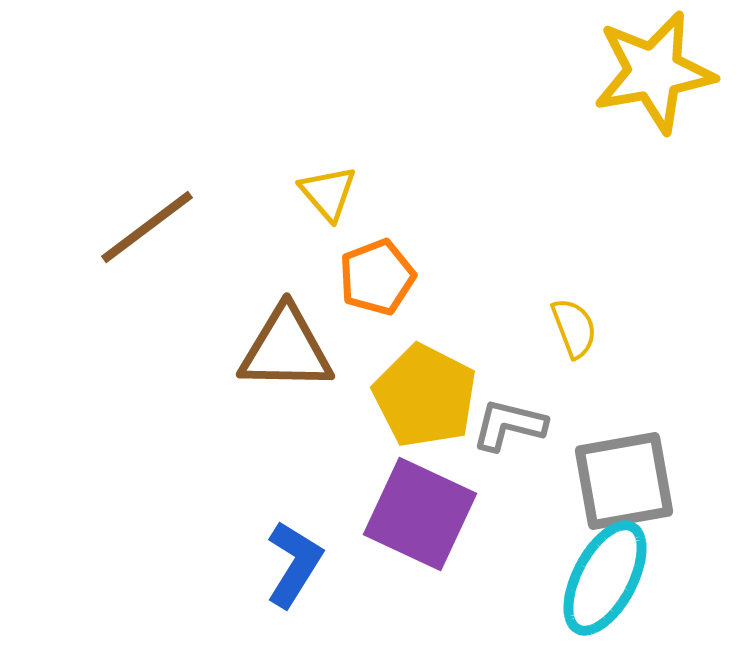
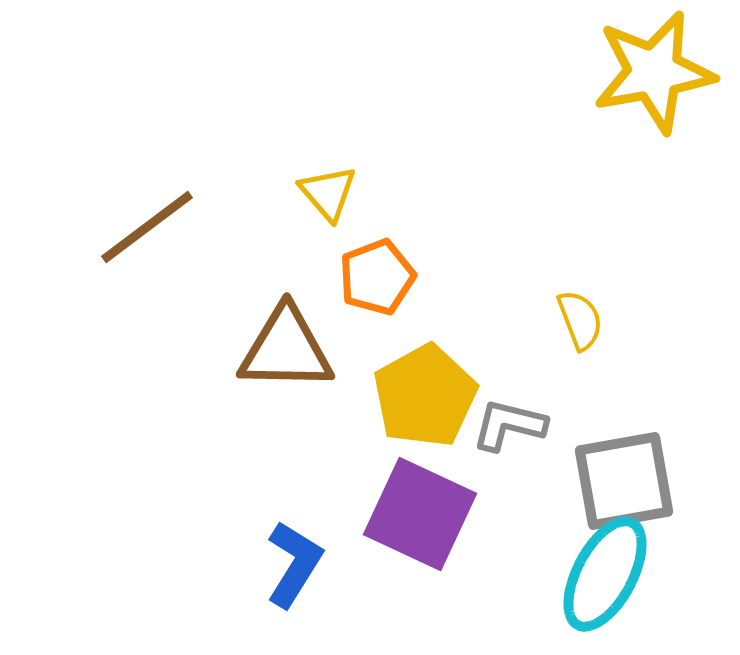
yellow semicircle: moved 6 px right, 8 px up
yellow pentagon: rotated 16 degrees clockwise
cyan ellipse: moved 4 px up
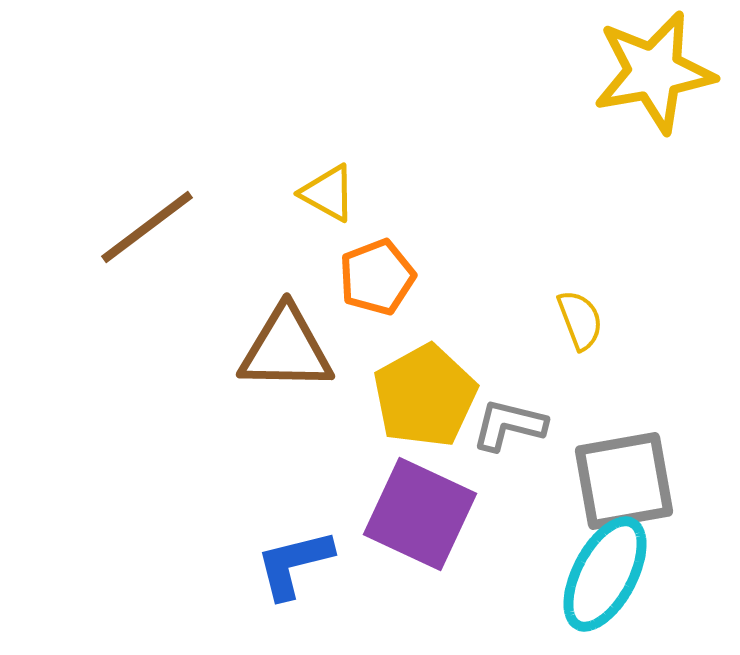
yellow triangle: rotated 20 degrees counterclockwise
blue L-shape: rotated 136 degrees counterclockwise
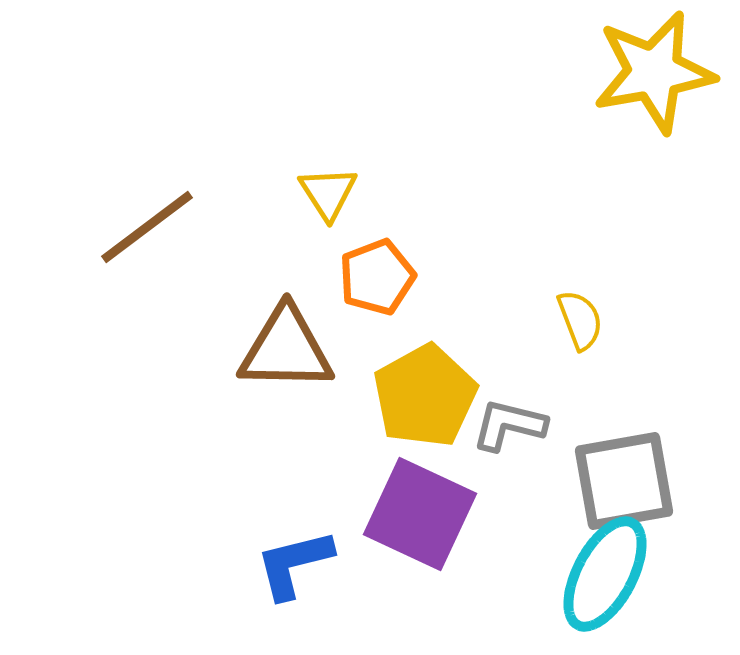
yellow triangle: rotated 28 degrees clockwise
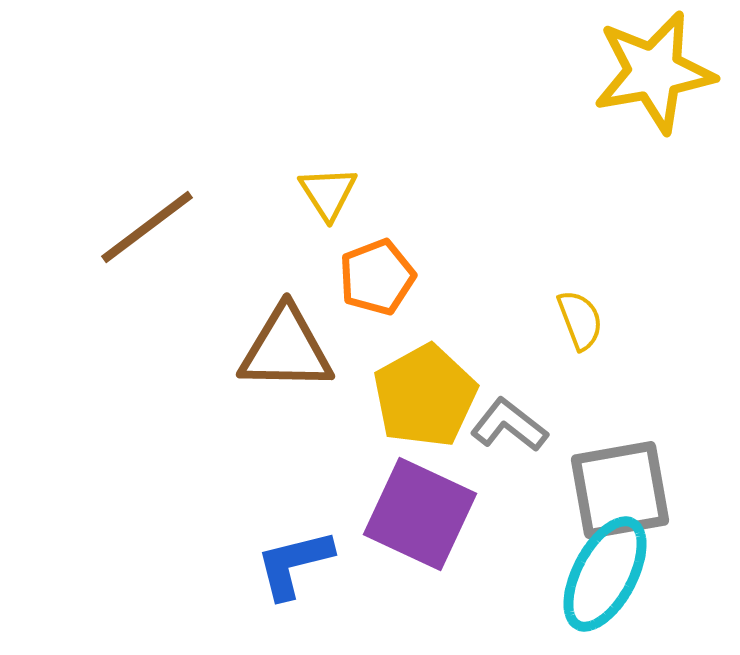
gray L-shape: rotated 24 degrees clockwise
gray square: moved 4 px left, 9 px down
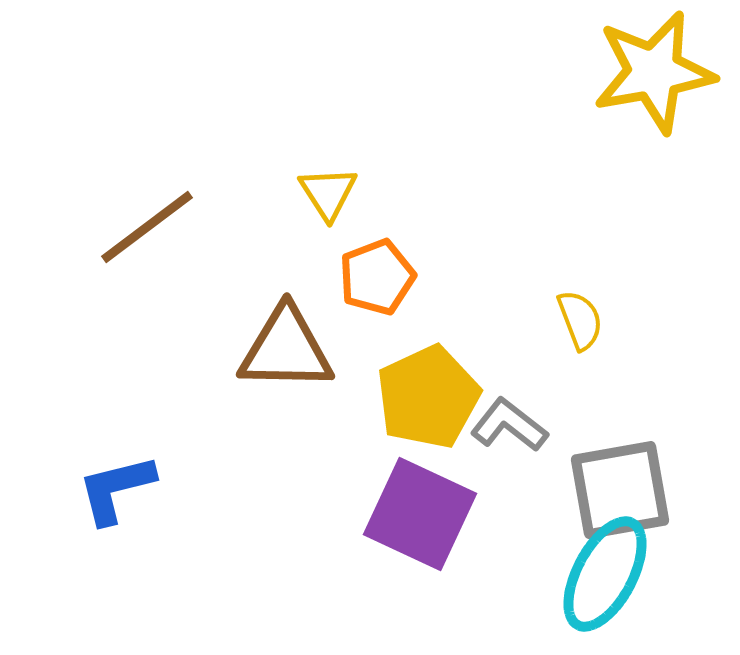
yellow pentagon: moved 3 px right, 1 px down; rotated 4 degrees clockwise
blue L-shape: moved 178 px left, 75 px up
